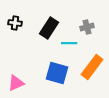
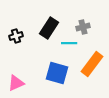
black cross: moved 1 px right, 13 px down; rotated 24 degrees counterclockwise
gray cross: moved 4 px left
orange rectangle: moved 3 px up
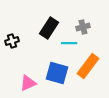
black cross: moved 4 px left, 5 px down
orange rectangle: moved 4 px left, 2 px down
pink triangle: moved 12 px right
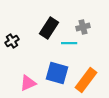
black cross: rotated 16 degrees counterclockwise
orange rectangle: moved 2 px left, 14 px down
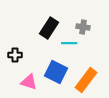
gray cross: rotated 24 degrees clockwise
black cross: moved 3 px right, 14 px down; rotated 32 degrees clockwise
blue square: moved 1 px left, 1 px up; rotated 10 degrees clockwise
pink triangle: moved 1 px right, 1 px up; rotated 42 degrees clockwise
